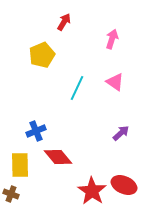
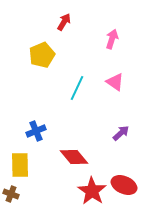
red diamond: moved 16 px right
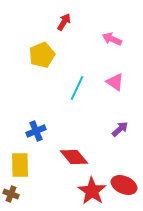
pink arrow: rotated 84 degrees counterclockwise
purple arrow: moved 1 px left, 4 px up
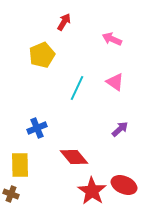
blue cross: moved 1 px right, 3 px up
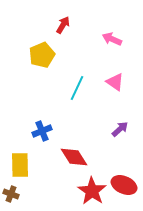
red arrow: moved 1 px left, 3 px down
blue cross: moved 5 px right, 3 px down
red diamond: rotated 8 degrees clockwise
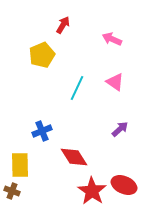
brown cross: moved 1 px right, 3 px up
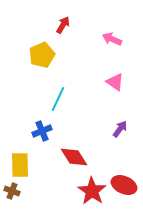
cyan line: moved 19 px left, 11 px down
purple arrow: rotated 12 degrees counterclockwise
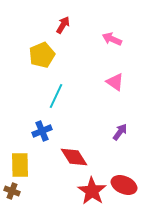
cyan line: moved 2 px left, 3 px up
purple arrow: moved 3 px down
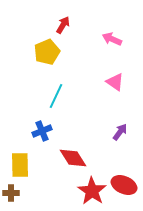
yellow pentagon: moved 5 px right, 3 px up
red diamond: moved 1 px left, 1 px down
brown cross: moved 1 px left, 2 px down; rotated 21 degrees counterclockwise
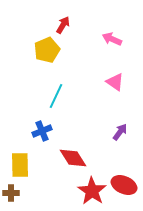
yellow pentagon: moved 2 px up
